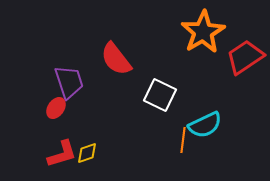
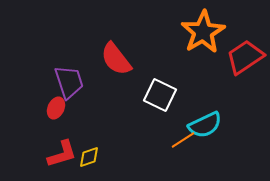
red ellipse: rotated 10 degrees counterclockwise
orange line: rotated 50 degrees clockwise
yellow diamond: moved 2 px right, 4 px down
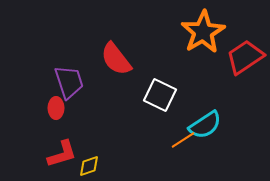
red ellipse: rotated 25 degrees counterclockwise
cyan semicircle: rotated 8 degrees counterclockwise
yellow diamond: moved 9 px down
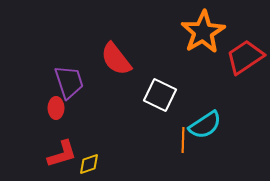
orange line: rotated 55 degrees counterclockwise
yellow diamond: moved 2 px up
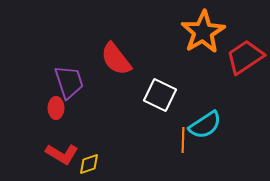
red L-shape: rotated 48 degrees clockwise
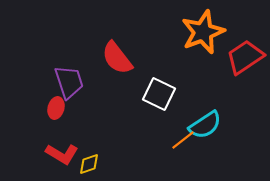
orange star: rotated 9 degrees clockwise
red semicircle: moved 1 px right, 1 px up
white square: moved 1 px left, 1 px up
red ellipse: rotated 15 degrees clockwise
orange line: rotated 50 degrees clockwise
